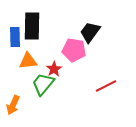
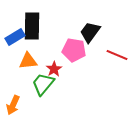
blue rectangle: rotated 60 degrees clockwise
red line: moved 11 px right, 31 px up; rotated 50 degrees clockwise
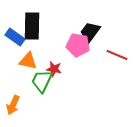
blue rectangle: rotated 66 degrees clockwise
pink pentagon: moved 4 px right, 5 px up
orange triangle: rotated 18 degrees clockwise
red star: rotated 28 degrees counterclockwise
green trapezoid: moved 1 px left, 3 px up; rotated 15 degrees counterclockwise
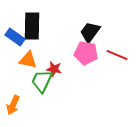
pink pentagon: moved 8 px right, 8 px down
orange triangle: moved 1 px up
